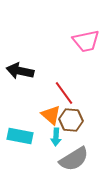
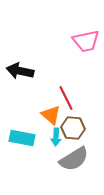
red line: moved 2 px right, 5 px down; rotated 10 degrees clockwise
brown hexagon: moved 2 px right, 8 px down
cyan rectangle: moved 2 px right, 2 px down
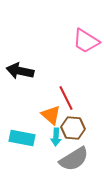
pink trapezoid: rotated 44 degrees clockwise
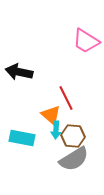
black arrow: moved 1 px left, 1 px down
brown hexagon: moved 8 px down
cyan arrow: moved 7 px up
